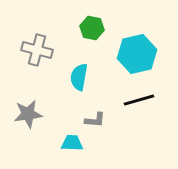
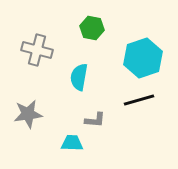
cyan hexagon: moved 6 px right, 4 px down; rotated 6 degrees counterclockwise
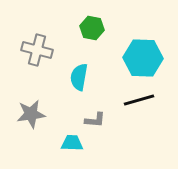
cyan hexagon: rotated 21 degrees clockwise
gray star: moved 3 px right
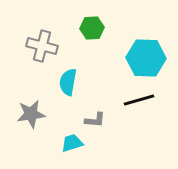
green hexagon: rotated 15 degrees counterclockwise
gray cross: moved 5 px right, 4 px up
cyan hexagon: moved 3 px right
cyan semicircle: moved 11 px left, 5 px down
cyan trapezoid: rotated 20 degrees counterclockwise
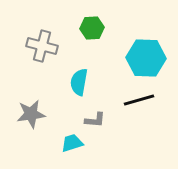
cyan semicircle: moved 11 px right
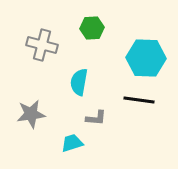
gray cross: moved 1 px up
black line: rotated 24 degrees clockwise
gray L-shape: moved 1 px right, 2 px up
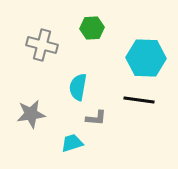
cyan semicircle: moved 1 px left, 5 px down
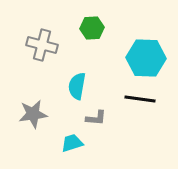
cyan semicircle: moved 1 px left, 1 px up
black line: moved 1 px right, 1 px up
gray star: moved 2 px right
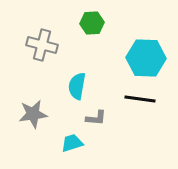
green hexagon: moved 5 px up
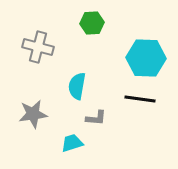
gray cross: moved 4 px left, 2 px down
